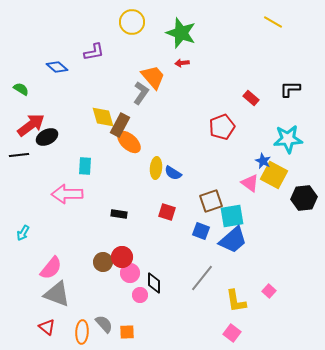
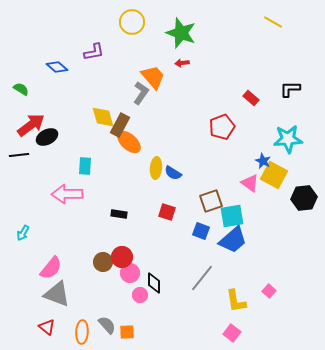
gray semicircle at (104, 324): moved 3 px right, 1 px down
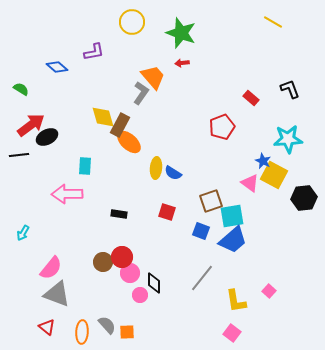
black L-shape at (290, 89): rotated 70 degrees clockwise
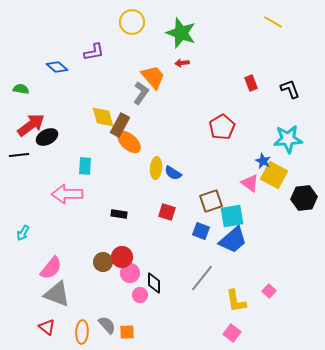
green semicircle at (21, 89): rotated 21 degrees counterclockwise
red rectangle at (251, 98): moved 15 px up; rotated 28 degrees clockwise
red pentagon at (222, 127): rotated 10 degrees counterclockwise
